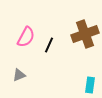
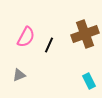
cyan rectangle: moved 1 px left, 4 px up; rotated 35 degrees counterclockwise
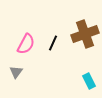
pink semicircle: moved 7 px down
black line: moved 4 px right, 2 px up
gray triangle: moved 3 px left, 3 px up; rotated 32 degrees counterclockwise
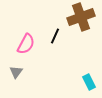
brown cross: moved 4 px left, 17 px up
black line: moved 2 px right, 7 px up
cyan rectangle: moved 1 px down
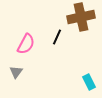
brown cross: rotated 8 degrees clockwise
black line: moved 2 px right, 1 px down
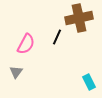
brown cross: moved 2 px left, 1 px down
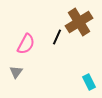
brown cross: moved 4 px down; rotated 20 degrees counterclockwise
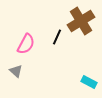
brown cross: moved 2 px right, 1 px up
gray triangle: moved 1 px up; rotated 24 degrees counterclockwise
cyan rectangle: rotated 35 degrees counterclockwise
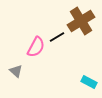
black line: rotated 35 degrees clockwise
pink semicircle: moved 10 px right, 3 px down
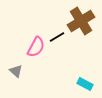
cyan rectangle: moved 4 px left, 2 px down
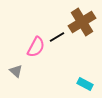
brown cross: moved 1 px right, 1 px down
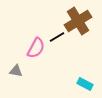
brown cross: moved 4 px left, 1 px up
pink semicircle: moved 1 px down
gray triangle: rotated 32 degrees counterclockwise
